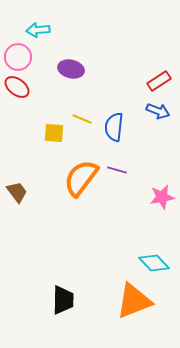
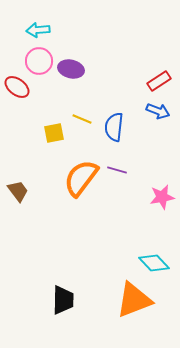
pink circle: moved 21 px right, 4 px down
yellow square: rotated 15 degrees counterclockwise
brown trapezoid: moved 1 px right, 1 px up
orange triangle: moved 1 px up
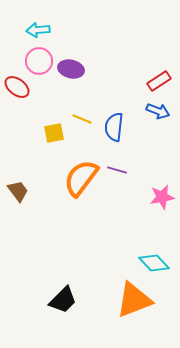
black trapezoid: rotated 44 degrees clockwise
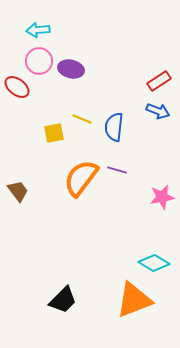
cyan diamond: rotated 16 degrees counterclockwise
